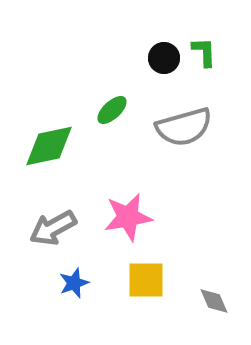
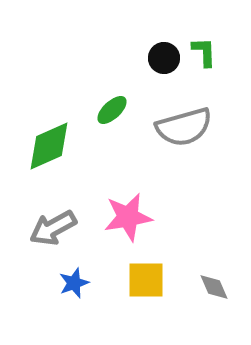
green diamond: rotated 12 degrees counterclockwise
gray diamond: moved 14 px up
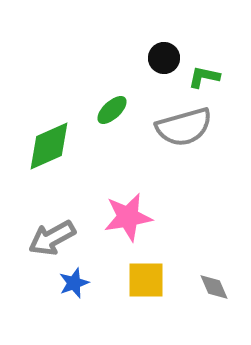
green L-shape: moved 25 px down; rotated 76 degrees counterclockwise
gray arrow: moved 1 px left, 10 px down
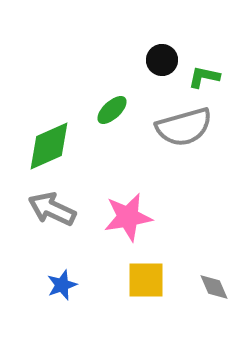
black circle: moved 2 px left, 2 px down
gray arrow: moved 29 px up; rotated 54 degrees clockwise
blue star: moved 12 px left, 2 px down
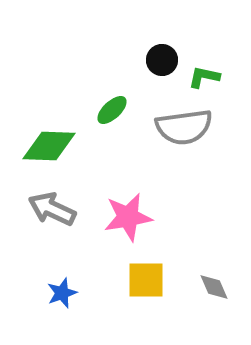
gray semicircle: rotated 8 degrees clockwise
green diamond: rotated 26 degrees clockwise
blue star: moved 8 px down
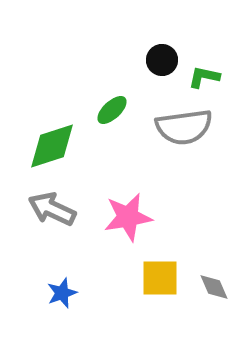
green diamond: moved 3 px right; rotated 20 degrees counterclockwise
yellow square: moved 14 px right, 2 px up
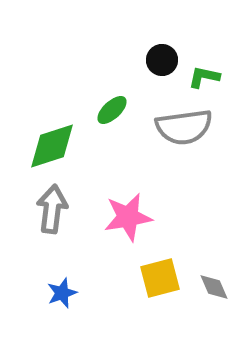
gray arrow: rotated 72 degrees clockwise
yellow square: rotated 15 degrees counterclockwise
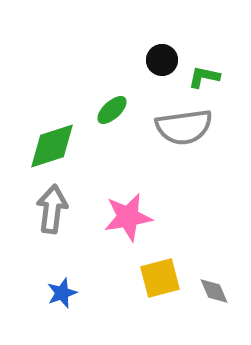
gray diamond: moved 4 px down
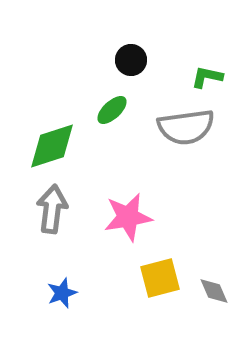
black circle: moved 31 px left
green L-shape: moved 3 px right
gray semicircle: moved 2 px right
